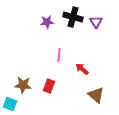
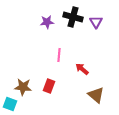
brown star: moved 2 px down
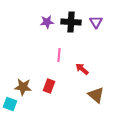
black cross: moved 2 px left, 5 px down; rotated 12 degrees counterclockwise
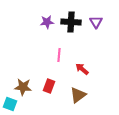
brown triangle: moved 18 px left; rotated 42 degrees clockwise
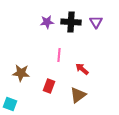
brown star: moved 2 px left, 14 px up
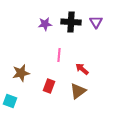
purple star: moved 2 px left, 2 px down
brown star: rotated 18 degrees counterclockwise
brown triangle: moved 4 px up
cyan square: moved 3 px up
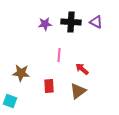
purple triangle: rotated 32 degrees counterclockwise
brown star: rotated 18 degrees clockwise
red rectangle: rotated 24 degrees counterclockwise
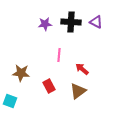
red rectangle: rotated 24 degrees counterclockwise
